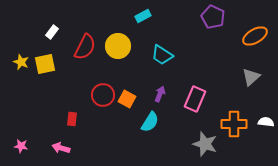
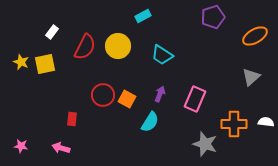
purple pentagon: rotated 30 degrees clockwise
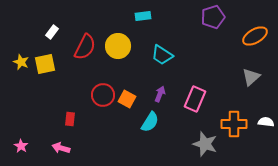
cyan rectangle: rotated 21 degrees clockwise
red rectangle: moved 2 px left
pink star: rotated 24 degrees clockwise
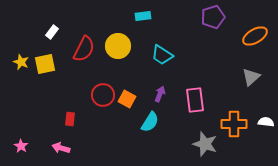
red semicircle: moved 1 px left, 2 px down
pink rectangle: moved 1 px down; rotated 30 degrees counterclockwise
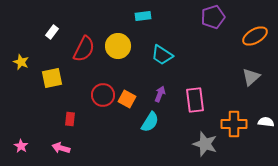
yellow square: moved 7 px right, 14 px down
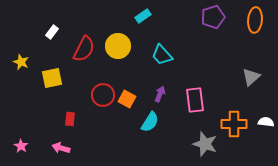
cyan rectangle: rotated 28 degrees counterclockwise
orange ellipse: moved 16 px up; rotated 55 degrees counterclockwise
cyan trapezoid: rotated 15 degrees clockwise
